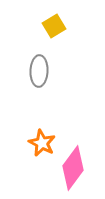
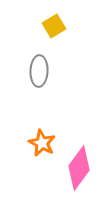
pink diamond: moved 6 px right
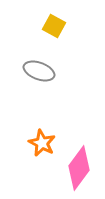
yellow square: rotated 30 degrees counterclockwise
gray ellipse: rotated 72 degrees counterclockwise
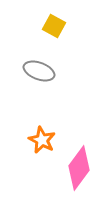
orange star: moved 3 px up
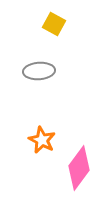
yellow square: moved 2 px up
gray ellipse: rotated 24 degrees counterclockwise
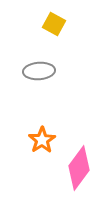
orange star: rotated 12 degrees clockwise
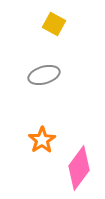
gray ellipse: moved 5 px right, 4 px down; rotated 12 degrees counterclockwise
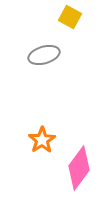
yellow square: moved 16 px right, 7 px up
gray ellipse: moved 20 px up
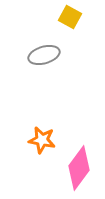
orange star: rotated 28 degrees counterclockwise
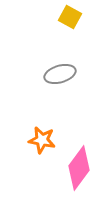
gray ellipse: moved 16 px right, 19 px down
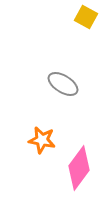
yellow square: moved 16 px right
gray ellipse: moved 3 px right, 10 px down; rotated 48 degrees clockwise
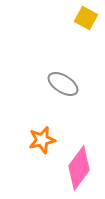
yellow square: moved 1 px down
orange star: rotated 24 degrees counterclockwise
